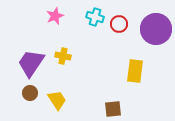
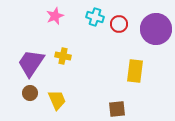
yellow trapezoid: rotated 10 degrees clockwise
brown square: moved 4 px right
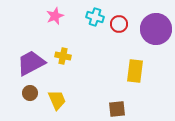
purple trapezoid: rotated 28 degrees clockwise
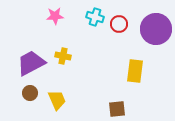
pink star: rotated 18 degrees clockwise
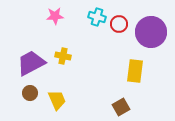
cyan cross: moved 2 px right
purple circle: moved 5 px left, 3 px down
brown square: moved 4 px right, 2 px up; rotated 24 degrees counterclockwise
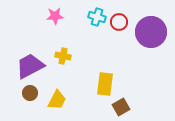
red circle: moved 2 px up
purple trapezoid: moved 1 px left, 3 px down
yellow rectangle: moved 30 px left, 13 px down
yellow trapezoid: rotated 50 degrees clockwise
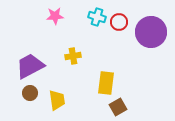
yellow cross: moved 10 px right; rotated 21 degrees counterclockwise
yellow rectangle: moved 1 px right, 1 px up
yellow trapezoid: rotated 35 degrees counterclockwise
brown square: moved 3 px left
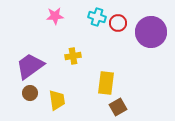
red circle: moved 1 px left, 1 px down
purple trapezoid: rotated 8 degrees counterclockwise
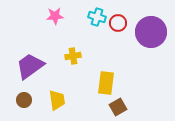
brown circle: moved 6 px left, 7 px down
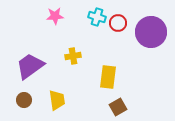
yellow rectangle: moved 2 px right, 6 px up
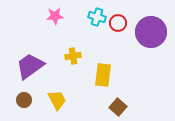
yellow rectangle: moved 5 px left, 2 px up
yellow trapezoid: rotated 20 degrees counterclockwise
brown square: rotated 18 degrees counterclockwise
